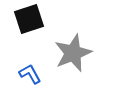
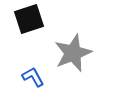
blue L-shape: moved 3 px right, 3 px down
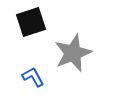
black square: moved 2 px right, 3 px down
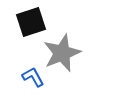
gray star: moved 11 px left
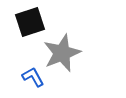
black square: moved 1 px left
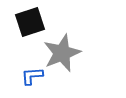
blue L-shape: moved 1 px left, 1 px up; rotated 65 degrees counterclockwise
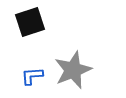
gray star: moved 11 px right, 17 px down
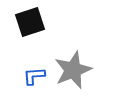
blue L-shape: moved 2 px right
